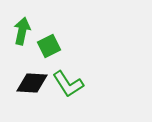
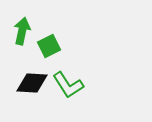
green L-shape: moved 1 px down
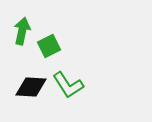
black diamond: moved 1 px left, 4 px down
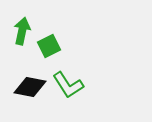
black diamond: moved 1 px left; rotated 8 degrees clockwise
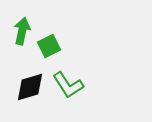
black diamond: rotated 28 degrees counterclockwise
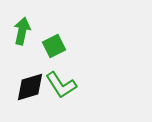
green square: moved 5 px right
green L-shape: moved 7 px left
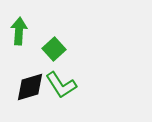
green arrow: moved 3 px left; rotated 8 degrees counterclockwise
green square: moved 3 px down; rotated 15 degrees counterclockwise
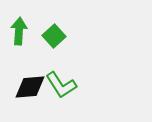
green square: moved 13 px up
black diamond: rotated 12 degrees clockwise
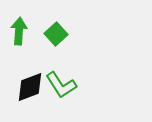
green square: moved 2 px right, 2 px up
black diamond: rotated 16 degrees counterclockwise
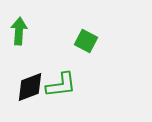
green square: moved 30 px right, 7 px down; rotated 20 degrees counterclockwise
green L-shape: rotated 64 degrees counterclockwise
